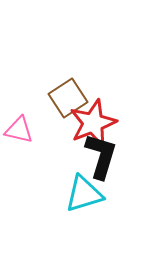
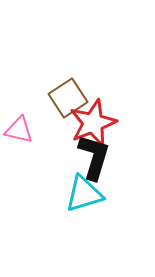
black L-shape: moved 7 px left, 1 px down
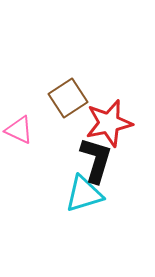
red star: moved 16 px right; rotated 9 degrees clockwise
pink triangle: rotated 12 degrees clockwise
black L-shape: moved 2 px right, 3 px down
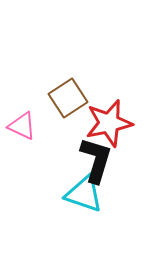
pink triangle: moved 3 px right, 4 px up
cyan triangle: rotated 36 degrees clockwise
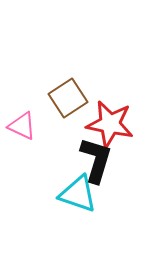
red star: moved 1 px right, 1 px down; rotated 24 degrees clockwise
cyan triangle: moved 6 px left
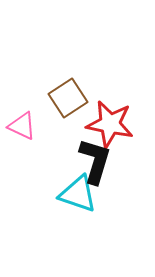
black L-shape: moved 1 px left, 1 px down
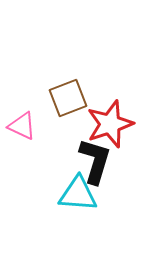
brown square: rotated 12 degrees clockwise
red star: rotated 30 degrees counterclockwise
cyan triangle: rotated 15 degrees counterclockwise
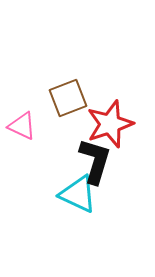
cyan triangle: rotated 21 degrees clockwise
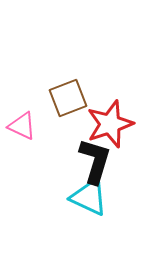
cyan triangle: moved 11 px right, 3 px down
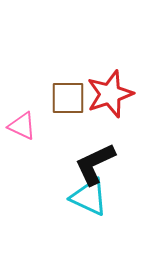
brown square: rotated 21 degrees clockwise
red star: moved 30 px up
black L-shape: moved 3 px down; rotated 132 degrees counterclockwise
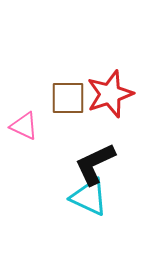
pink triangle: moved 2 px right
